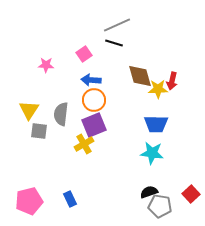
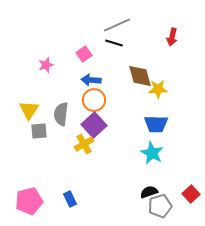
pink star: rotated 21 degrees counterclockwise
red arrow: moved 44 px up
purple square: rotated 20 degrees counterclockwise
gray square: rotated 12 degrees counterclockwise
cyan star: rotated 20 degrees clockwise
gray pentagon: rotated 25 degrees counterclockwise
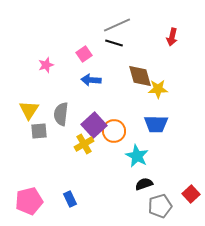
orange circle: moved 20 px right, 31 px down
cyan star: moved 15 px left, 3 px down
black semicircle: moved 5 px left, 8 px up
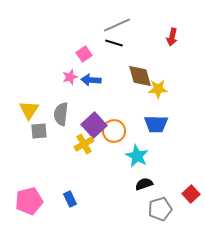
pink star: moved 24 px right, 12 px down
gray pentagon: moved 3 px down
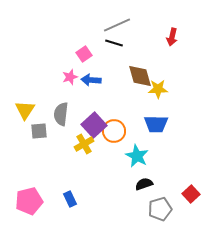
yellow triangle: moved 4 px left
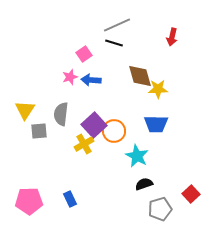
pink pentagon: rotated 12 degrees clockwise
